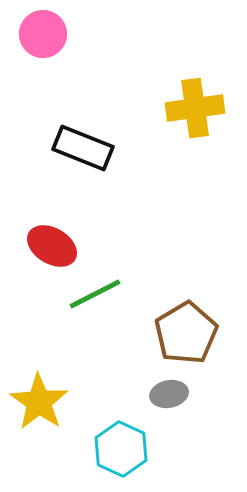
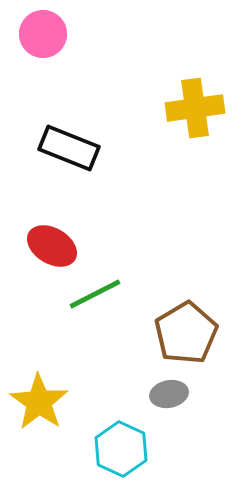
black rectangle: moved 14 px left
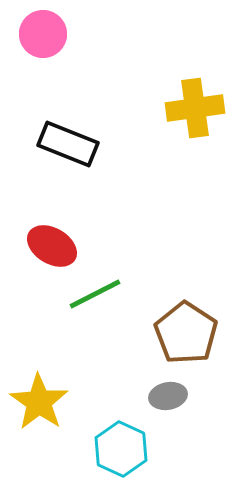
black rectangle: moved 1 px left, 4 px up
brown pentagon: rotated 8 degrees counterclockwise
gray ellipse: moved 1 px left, 2 px down
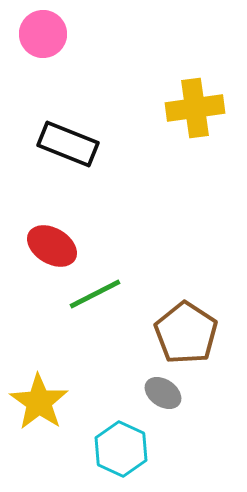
gray ellipse: moved 5 px left, 3 px up; rotated 45 degrees clockwise
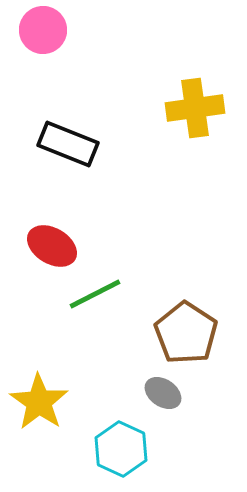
pink circle: moved 4 px up
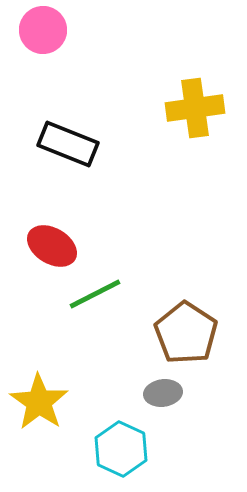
gray ellipse: rotated 42 degrees counterclockwise
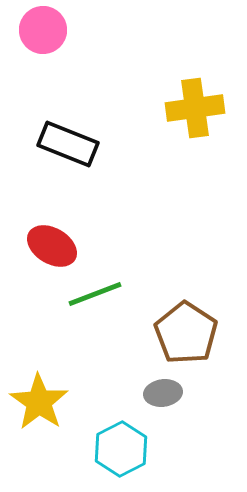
green line: rotated 6 degrees clockwise
cyan hexagon: rotated 8 degrees clockwise
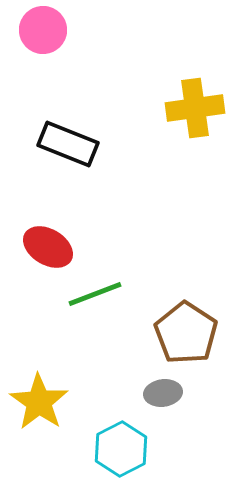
red ellipse: moved 4 px left, 1 px down
